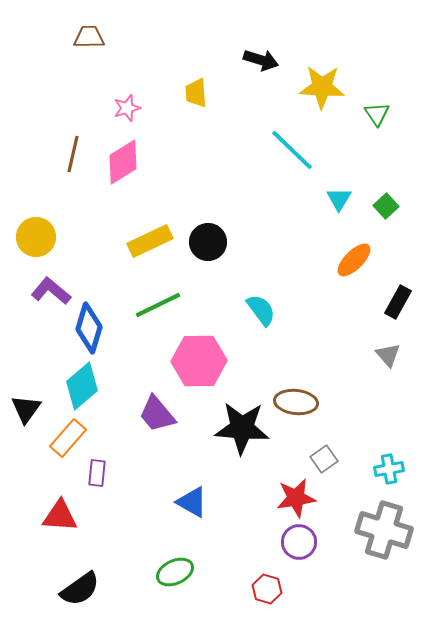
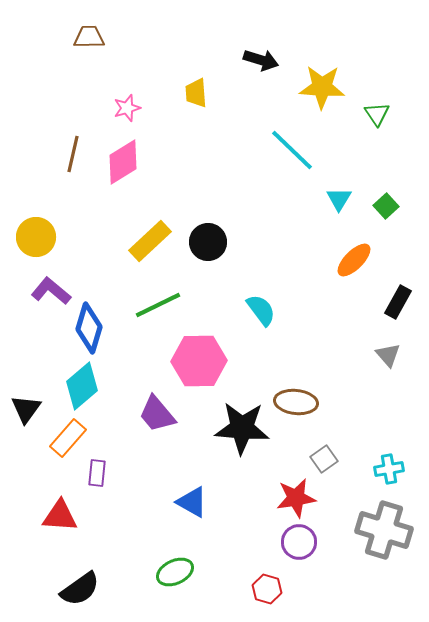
yellow rectangle: rotated 18 degrees counterclockwise
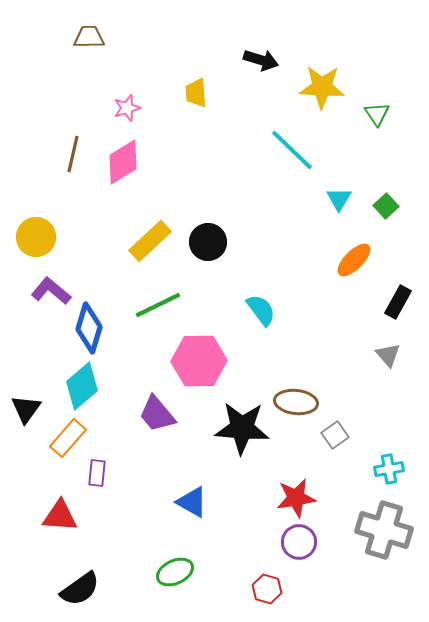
gray square: moved 11 px right, 24 px up
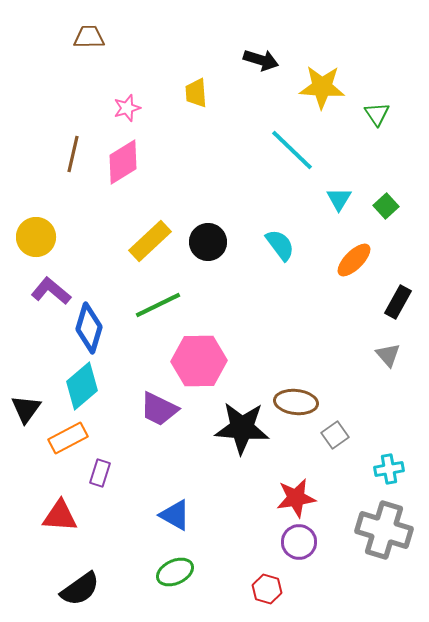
cyan semicircle: moved 19 px right, 65 px up
purple trapezoid: moved 2 px right, 5 px up; rotated 24 degrees counterclockwise
orange rectangle: rotated 21 degrees clockwise
purple rectangle: moved 3 px right; rotated 12 degrees clockwise
blue triangle: moved 17 px left, 13 px down
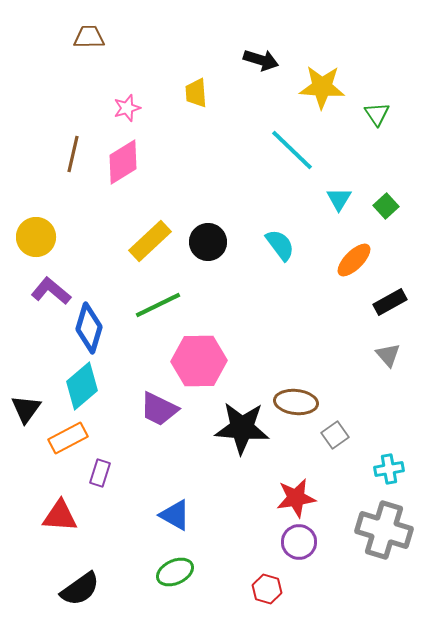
black rectangle: moved 8 px left; rotated 32 degrees clockwise
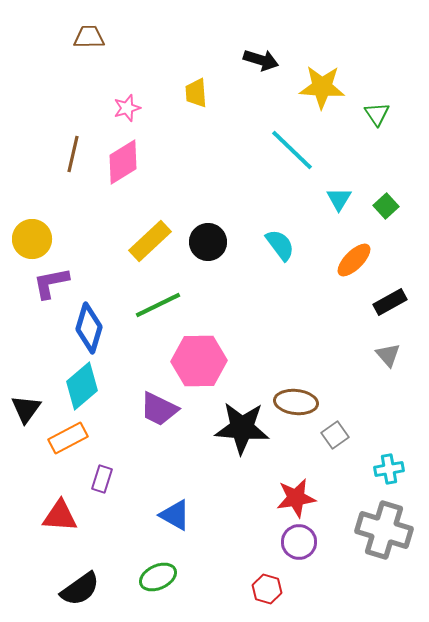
yellow circle: moved 4 px left, 2 px down
purple L-shape: moved 8 px up; rotated 51 degrees counterclockwise
purple rectangle: moved 2 px right, 6 px down
green ellipse: moved 17 px left, 5 px down
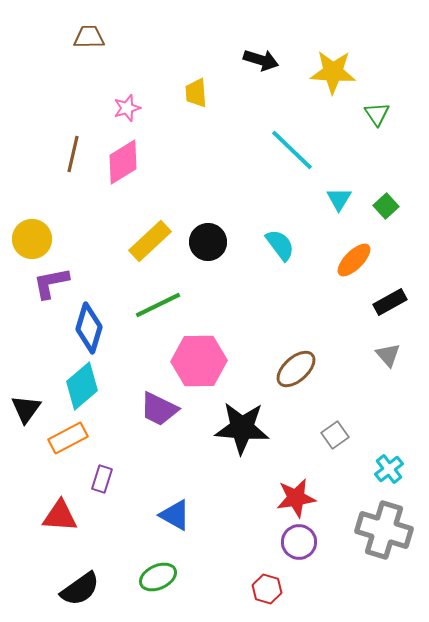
yellow star: moved 11 px right, 15 px up
brown ellipse: moved 33 px up; rotated 48 degrees counterclockwise
cyan cross: rotated 28 degrees counterclockwise
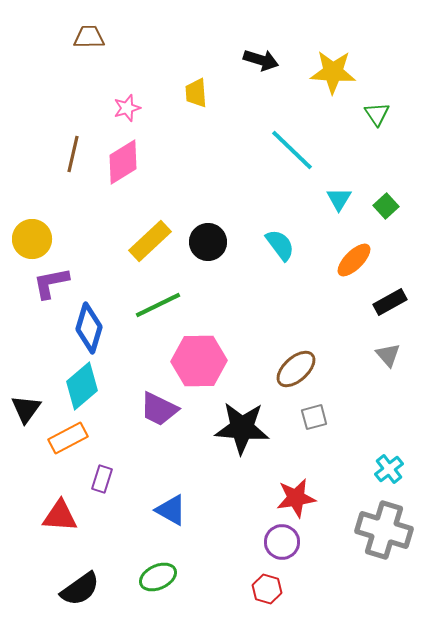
gray square: moved 21 px left, 18 px up; rotated 20 degrees clockwise
blue triangle: moved 4 px left, 5 px up
purple circle: moved 17 px left
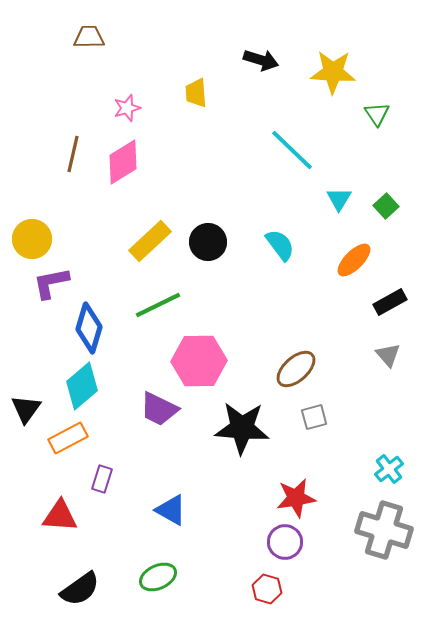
purple circle: moved 3 px right
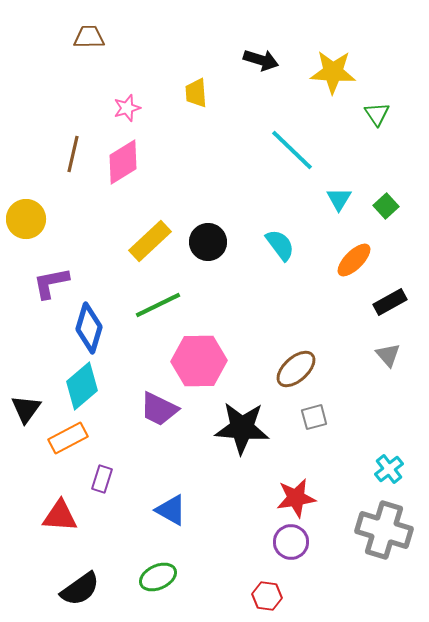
yellow circle: moved 6 px left, 20 px up
purple circle: moved 6 px right
red hexagon: moved 7 px down; rotated 8 degrees counterclockwise
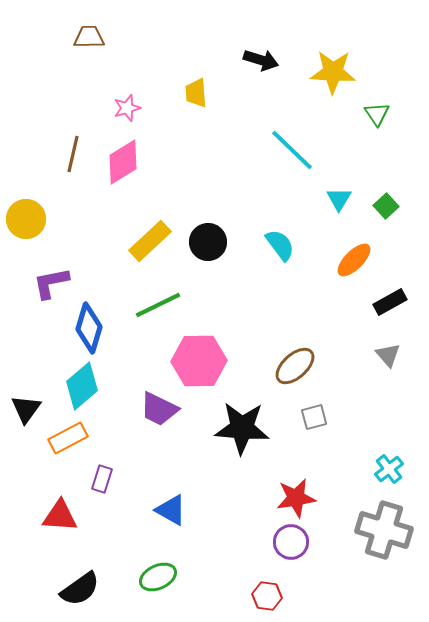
brown ellipse: moved 1 px left, 3 px up
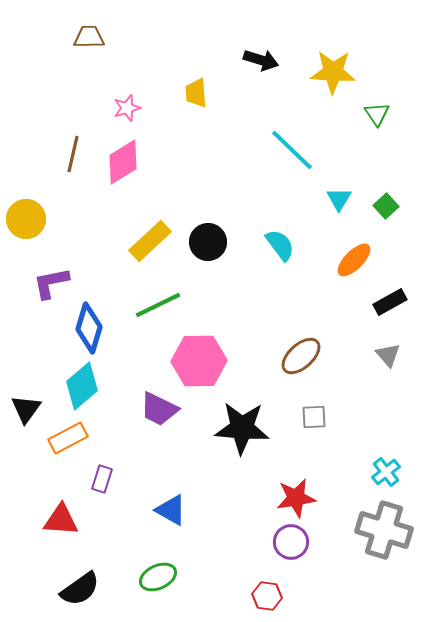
brown ellipse: moved 6 px right, 10 px up
gray square: rotated 12 degrees clockwise
cyan cross: moved 3 px left, 3 px down
red triangle: moved 1 px right, 4 px down
